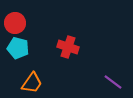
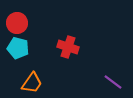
red circle: moved 2 px right
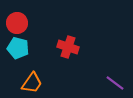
purple line: moved 2 px right, 1 px down
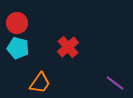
red cross: rotated 30 degrees clockwise
orange trapezoid: moved 8 px right
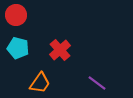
red circle: moved 1 px left, 8 px up
red cross: moved 8 px left, 3 px down
purple line: moved 18 px left
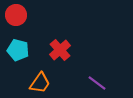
cyan pentagon: moved 2 px down
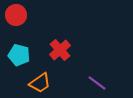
cyan pentagon: moved 1 px right, 5 px down
orange trapezoid: rotated 20 degrees clockwise
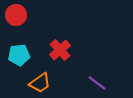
cyan pentagon: rotated 20 degrees counterclockwise
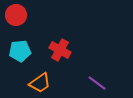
red cross: rotated 20 degrees counterclockwise
cyan pentagon: moved 1 px right, 4 px up
